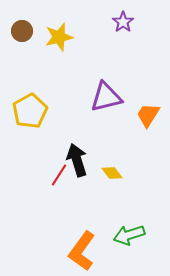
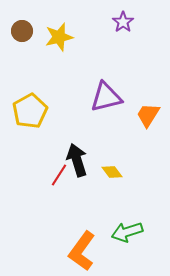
yellow diamond: moved 1 px up
green arrow: moved 2 px left, 3 px up
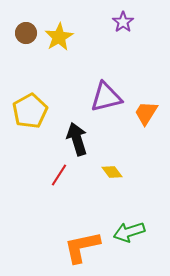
brown circle: moved 4 px right, 2 px down
yellow star: rotated 16 degrees counterclockwise
orange trapezoid: moved 2 px left, 2 px up
black arrow: moved 21 px up
green arrow: moved 2 px right
orange L-shape: moved 4 px up; rotated 42 degrees clockwise
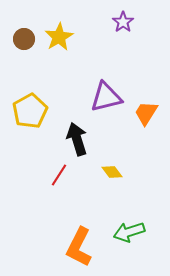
brown circle: moved 2 px left, 6 px down
orange L-shape: moved 3 px left; rotated 51 degrees counterclockwise
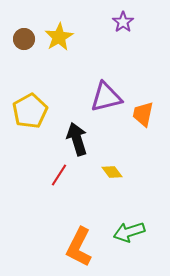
orange trapezoid: moved 3 px left, 1 px down; rotated 20 degrees counterclockwise
